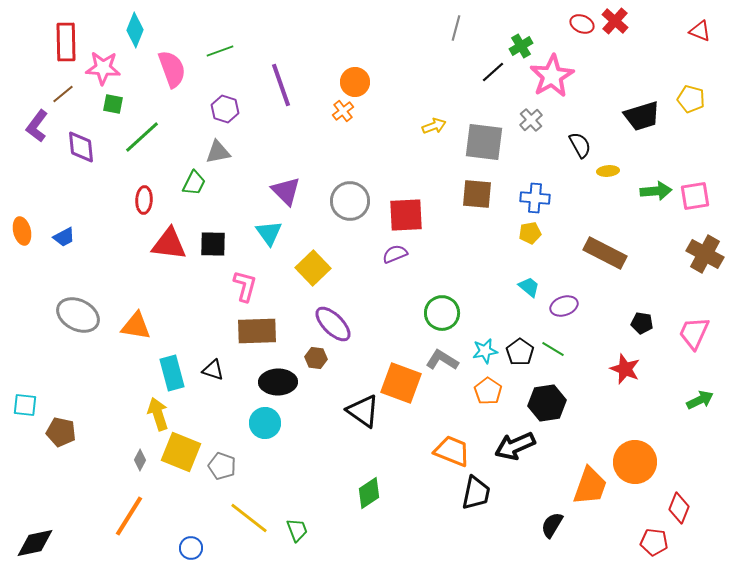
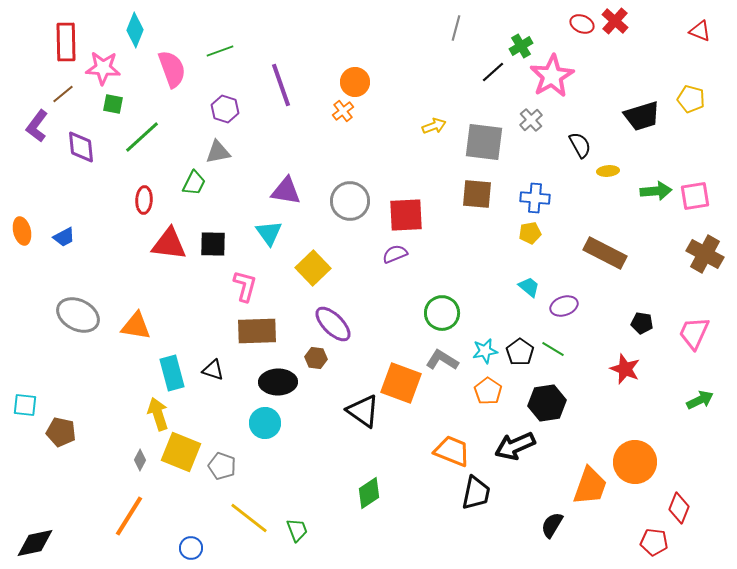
purple triangle at (286, 191): rotated 36 degrees counterclockwise
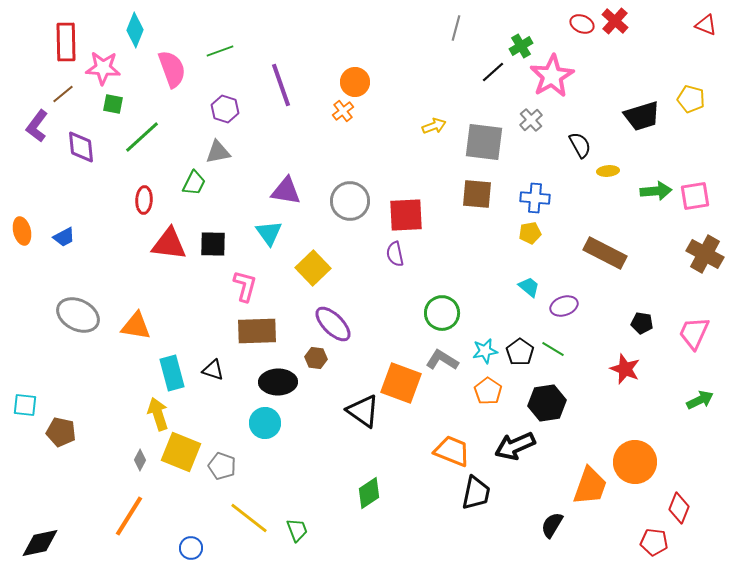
red triangle at (700, 31): moved 6 px right, 6 px up
purple semicircle at (395, 254): rotated 80 degrees counterclockwise
black diamond at (35, 543): moved 5 px right
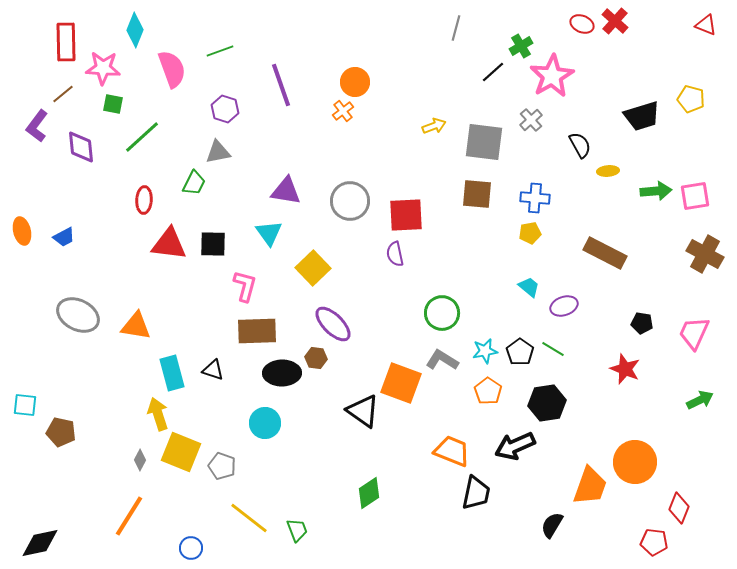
black ellipse at (278, 382): moved 4 px right, 9 px up
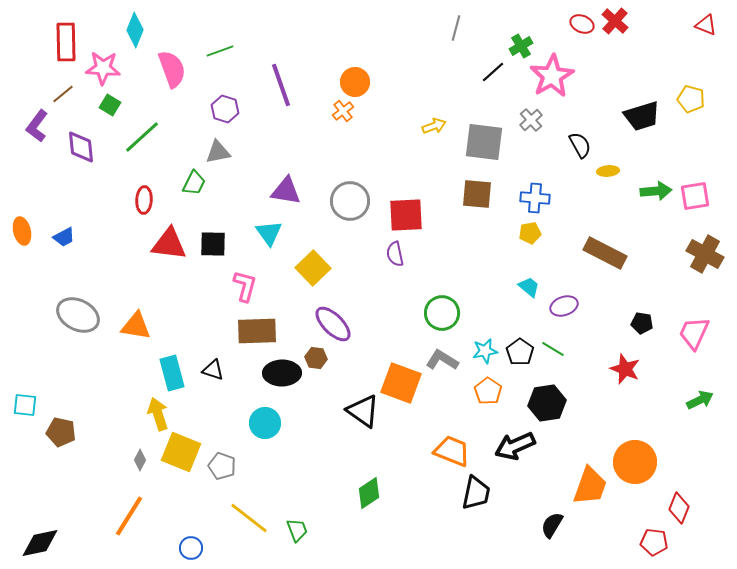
green square at (113, 104): moved 3 px left, 1 px down; rotated 20 degrees clockwise
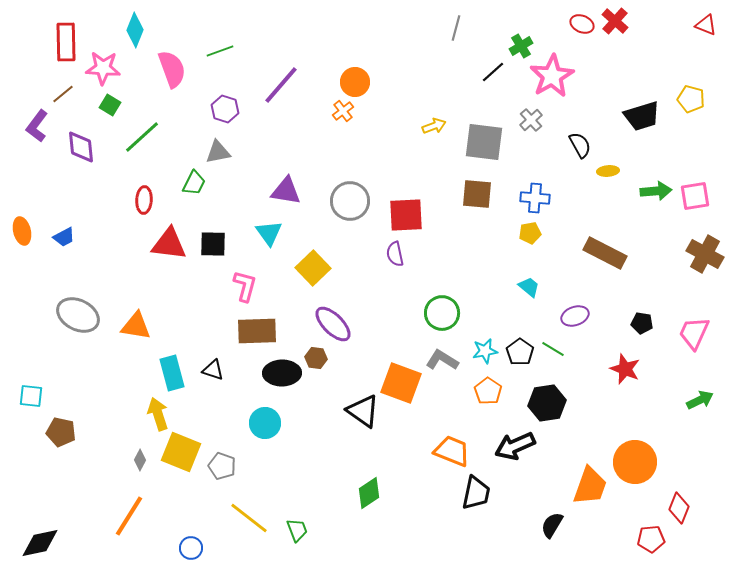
purple line at (281, 85): rotated 60 degrees clockwise
purple ellipse at (564, 306): moved 11 px right, 10 px down
cyan square at (25, 405): moved 6 px right, 9 px up
red pentagon at (654, 542): moved 3 px left, 3 px up; rotated 12 degrees counterclockwise
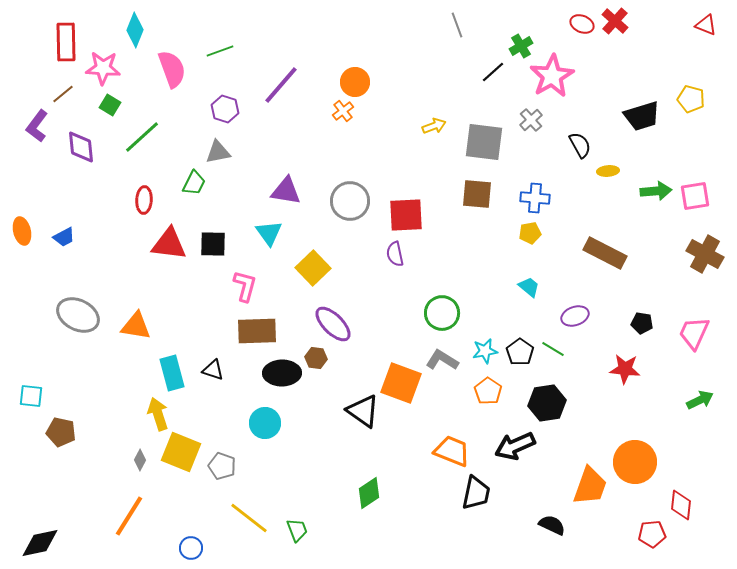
gray line at (456, 28): moved 1 px right, 3 px up; rotated 35 degrees counterclockwise
red star at (625, 369): rotated 16 degrees counterclockwise
red diamond at (679, 508): moved 2 px right, 3 px up; rotated 16 degrees counterclockwise
black semicircle at (552, 525): rotated 84 degrees clockwise
red pentagon at (651, 539): moved 1 px right, 5 px up
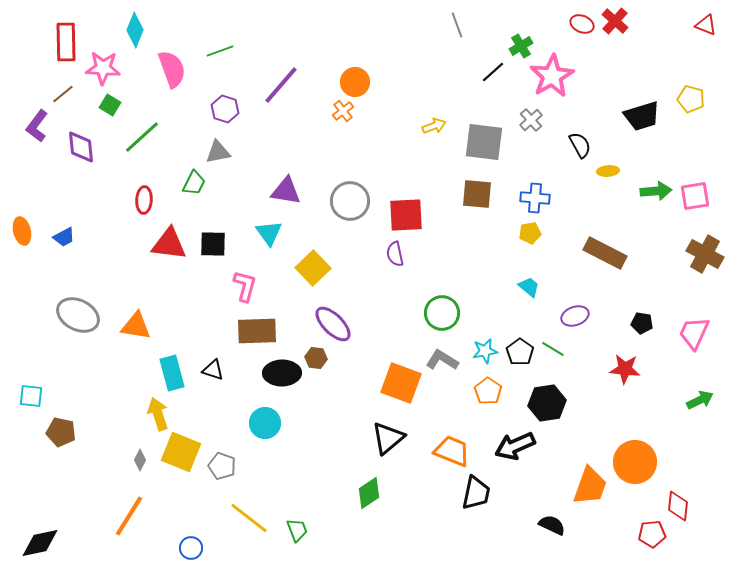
black triangle at (363, 411): moved 25 px right, 27 px down; rotated 45 degrees clockwise
red diamond at (681, 505): moved 3 px left, 1 px down
